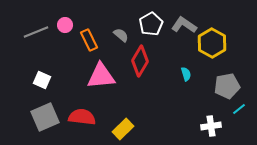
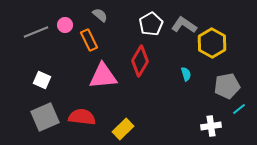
gray semicircle: moved 21 px left, 20 px up
pink triangle: moved 2 px right
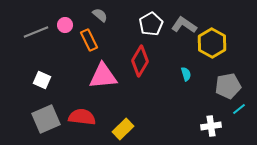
gray pentagon: moved 1 px right
gray square: moved 1 px right, 2 px down
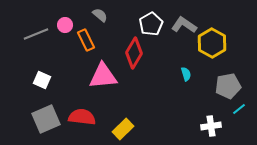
gray line: moved 2 px down
orange rectangle: moved 3 px left
red diamond: moved 6 px left, 8 px up
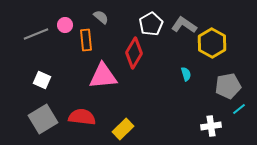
gray semicircle: moved 1 px right, 2 px down
orange rectangle: rotated 20 degrees clockwise
gray square: moved 3 px left; rotated 8 degrees counterclockwise
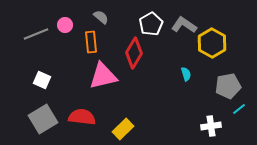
orange rectangle: moved 5 px right, 2 px down
pink triangle: rotated 8 degrees counterclockwise
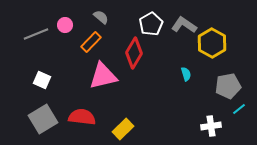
orange rectangle: rotated 50 degrees clockwise
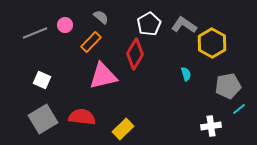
white pentagon: moved 2 px left
gray line: moved 1 px left, 1 px up
red diamond: moved 1 px right, 1 px down
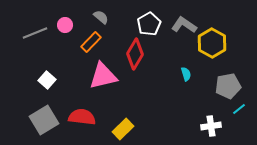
white square: moved 5 px right; rotated 18 degrees clockwise
gray square: moved 1 px right, 1 px down
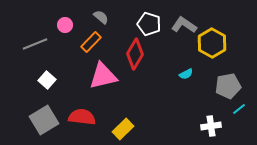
white pentagon: rotated 25 degrees counterclockwise
gray line: moved 11 px down
cyan semicircle: rotated 80 degrees clockwise
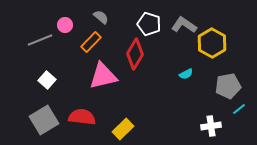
gray line: moved 5 px right, 4 px up
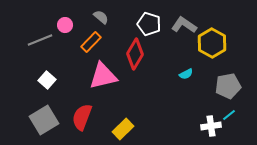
cyan line: moved 10 px left, 6 px down
red semicircle: rotated 76 degrees counterclockwise
